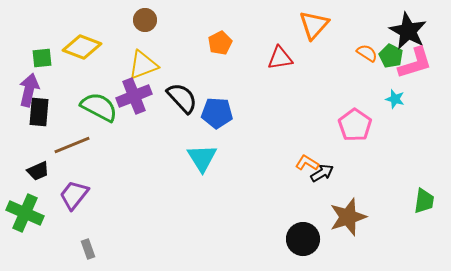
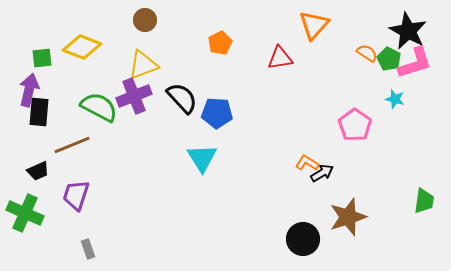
green pentagon: moved 2 px left, 3 px down
purple trapezoid: moved 2 px right; rotated 20 degrees counterclockwise
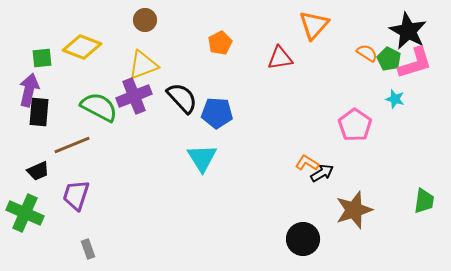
brown star: moved 6 px right, 7 px up
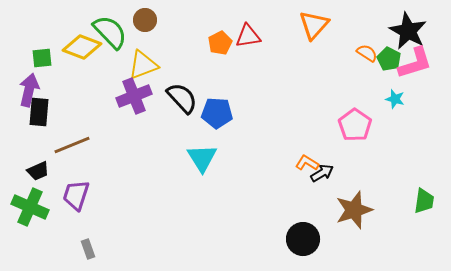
red triangle: moved 32 px left, 22 px up
green semicircle: moved 11 px right, 75 px up; rotated 18 degrees clockwise
green cross: moved 5 px right, 6 px up
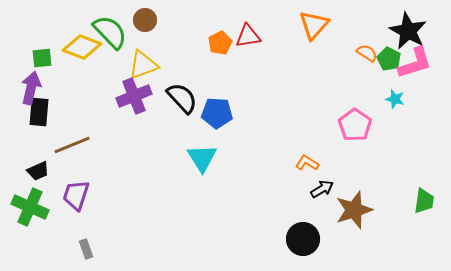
purple arrow: moved 2 px right, 2 px up
black arrow: moved 16 px down
gray rectangle: moved 2 px left
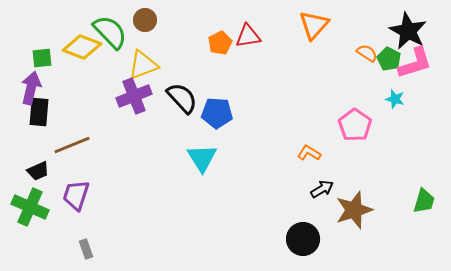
orange L-shape: moved 2 px right, 10 px up
green trapezoid: rotated 8 degrees clockwise
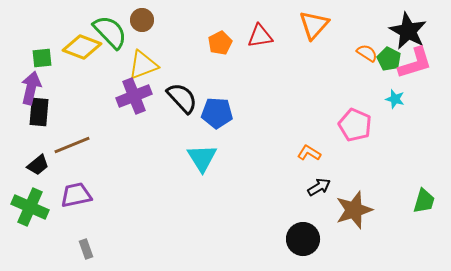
brown circle: moved 3 px left
red triangle: moved 12 px right
pink pentagon: rotated 12 degrees counterclockwise
black trapezoid: moved 6 px up; rotated 15 degrees counterclockwise
black arrow: moved 3 px left, 2 px up
purple trapezoid: rotated 60 degrees clockwise
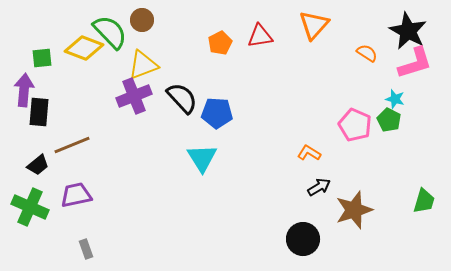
yellow diamond: moved 2 px right, 1 px down
green pentagon: moved 61 px down
purple arrow: moved 7 px left, 2 px down; rotated 8 degrees counterclockwise
